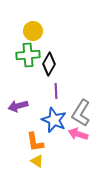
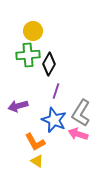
purple line: rotated 21 degrees clockwise
orange L-shape: rotated 20 degrees counterclockwise
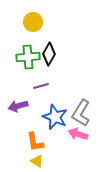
yellow circle: moved 9 px up
green cross: moved 2 px down
black diamond: moved 10 px up
purple line: moved 15 px left, 5 px up; rotated 56 degrees clockwise
blue star: moved 1 px right, 3 px up
orange L-shape: rotated 20 degrees clockwise
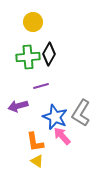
pink arrow: moved 16 px left, 2 px down; rotated 30 degrees clockwise
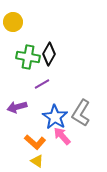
yellow circle: moved 20 px left
green cross: rotated 15 degrees clockwise
purple line: moved 1 px right, 2 px up; rotated 14 degrees counterclockwise
purple arrow: moved 1 px left, 1 px down
blue star: rotated 10 degrees clockwise
orange L-shape: rotated 40 degrees counterclockwise
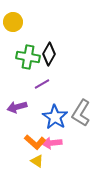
pink arrow: moved 10 px left, 7 px down; rotated 54 degrees counterclockwise
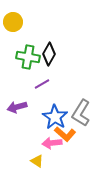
orange L-shape: moved 30 px right, 8 px up
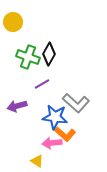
green cross: rotated 10 degrees clockwise
purple arrow: moved 1 px up
gray L-shape: moved 5 px left, 10 px up; rotated 80 degrees counterclockwise
blue star: rotated 25 degrees counterclockwise
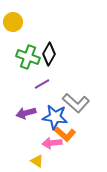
purple arrow: moved 9 px right, 7 px down
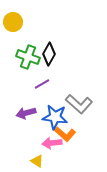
gray L-shape: moved 3 px right, 1 px down
